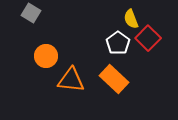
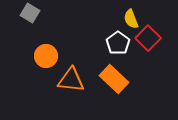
gray square: moved 1 px left
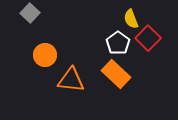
gray square: rotated 12 degrees clockwise
orange circle: moved 1 px left, 1 px up
orange rectangle: moved 2 px right, 5 px up
